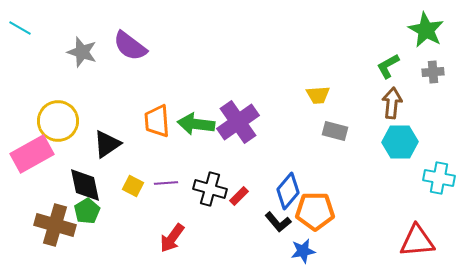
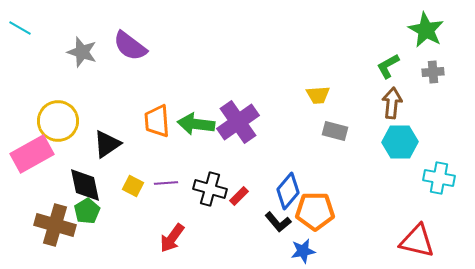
red triangle: rotated 18 degrees clockwise
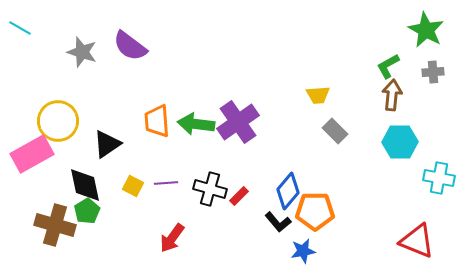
brown arrow: moved 8 px up
gray rectangle: rotated 30 degrees clockwise
red triangle: rotated 9 degrees clockwise
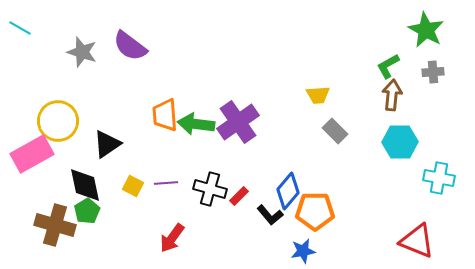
orange trapezoid: moved 8 px right, 6 px up
black L-shape: moved 8 px left, 7 px up
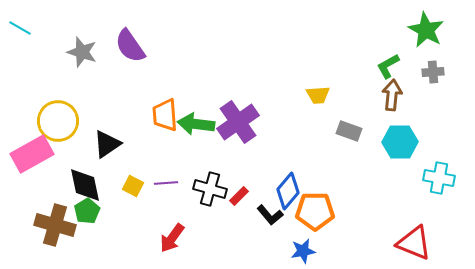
purple semicircle: rotated 18 degrees clockwise
gray rectangle: moved 14 px right; rotated 25 degrees counterclockwise
red triangle: moved 3 px left, 2 px down
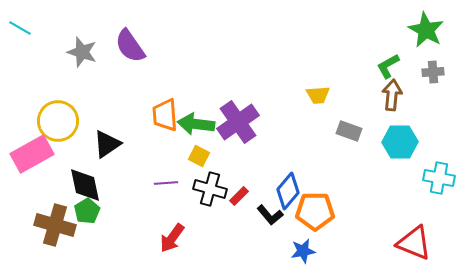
yellow square: moved 66 px right, 30 px up
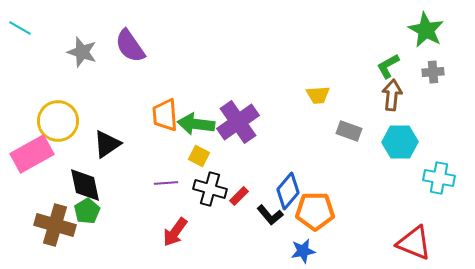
red arrow: moved 3 px right, 6 px up
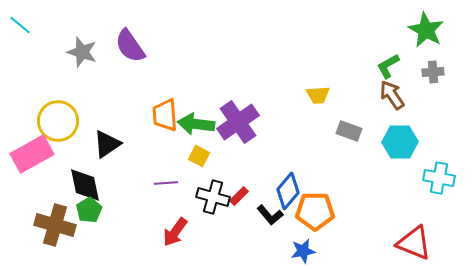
cyan line: moved 3 px up; rotated 10 degrees clockwise
brown arrow: rotated 40 degrees counterclockwise
black cross: moved 3 px right, 8 px down
green pentagon: moved 2 px right, 1 px up
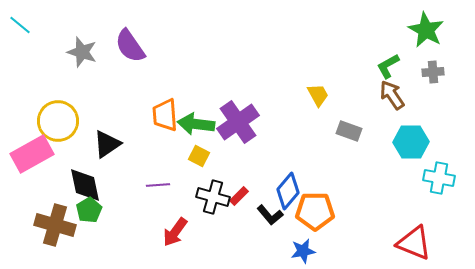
yellow trapezoid: rotated 115 degrees counterclockwise
cyan hexagon: moved 11 px right
purple line: moved 8 px left, 2 px down
